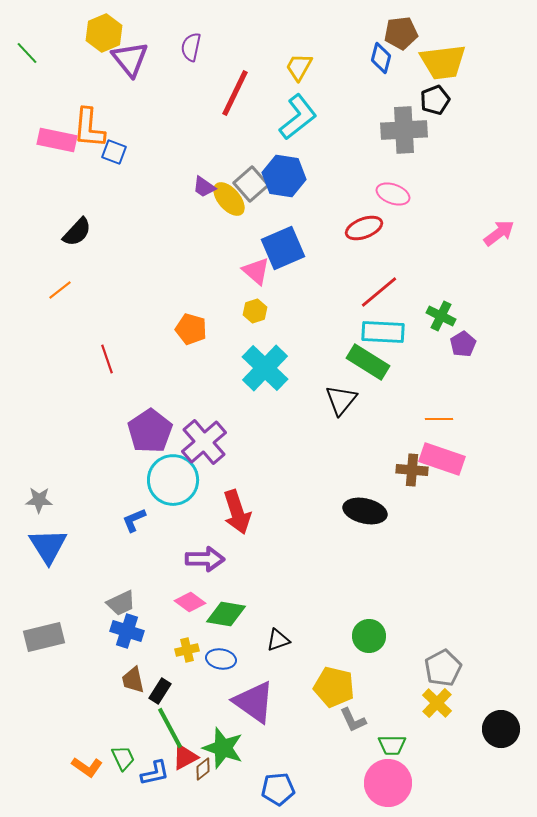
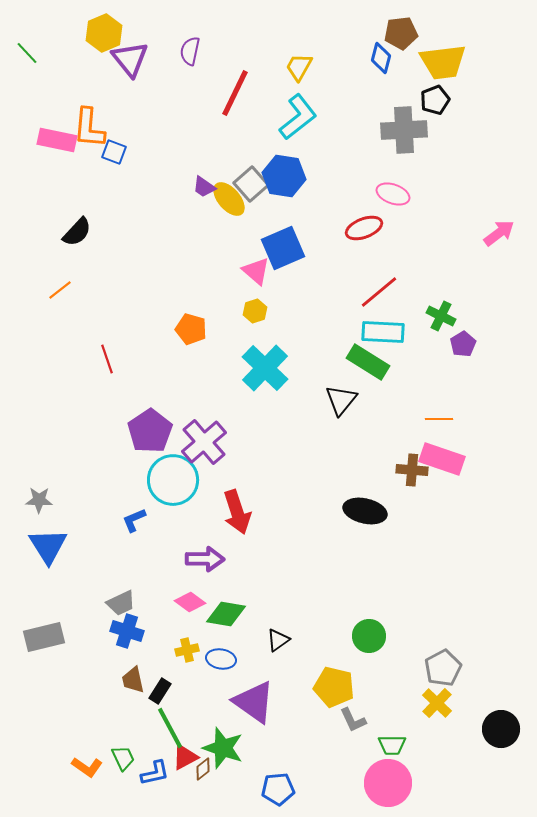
purple semicircle at (191, 47): moved 1 px left, 4 px down
black triangle at (278, 640): rotated 15 degrees counterclockwise
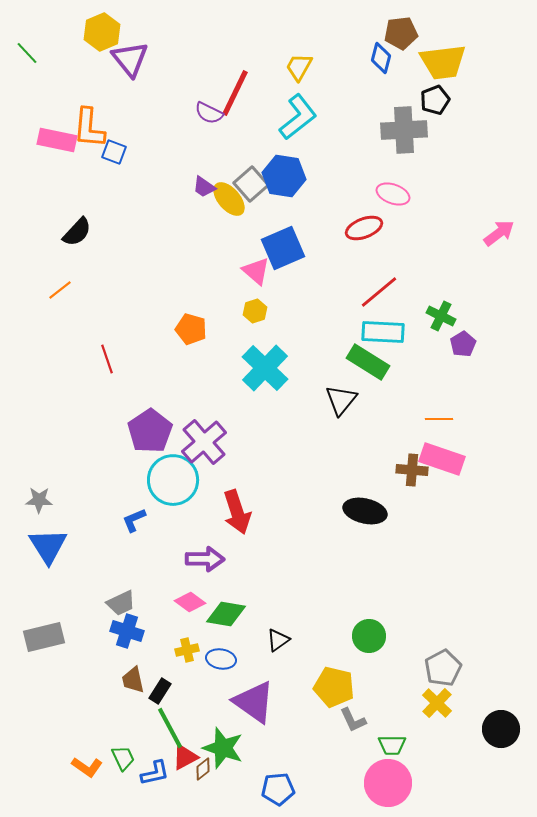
yellow hexagon at (104, 33): moved 2 px left, 1 px up
purple semicircle at (190, 51): moved 19 px right, 62 px down; rotated 76 degrees counterclockwise
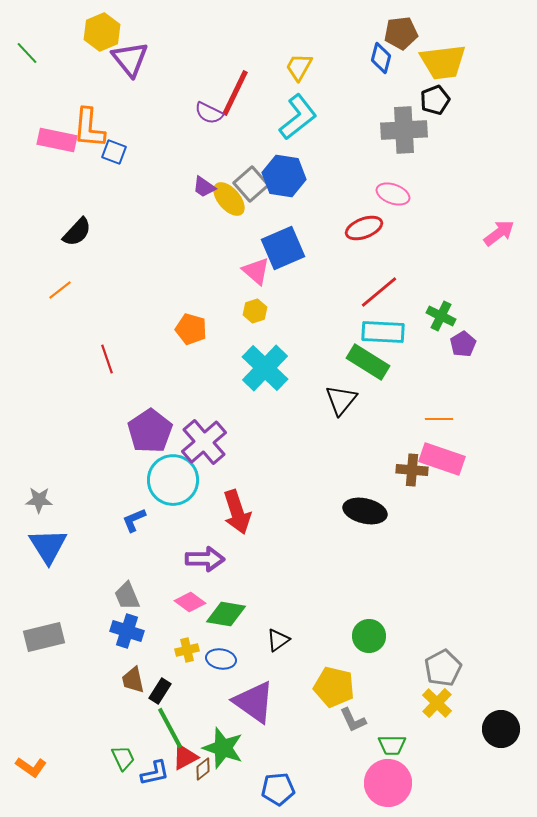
gray trapezoid at (121, 603): moved 6 px right, 7 px up; rotated 92 degrees clockwise
orange L-shape at (87, 767): moved 56 px left
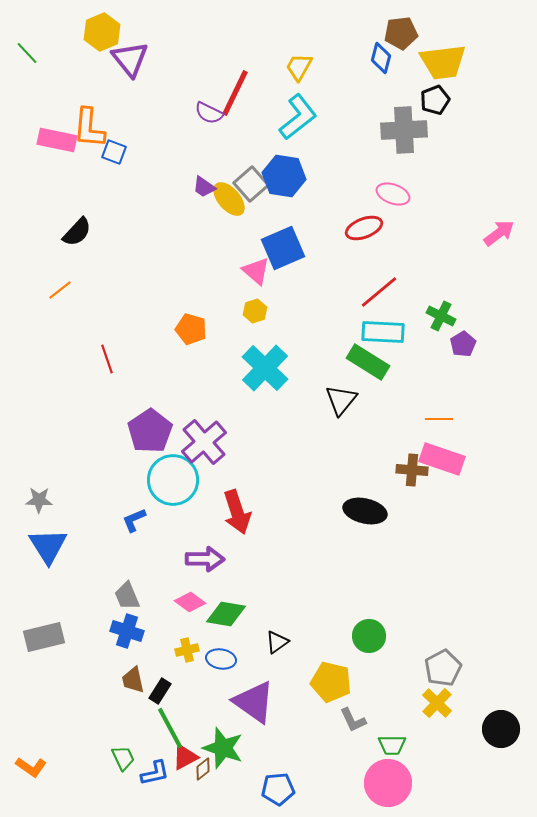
black triangle at (278, 640): moved 1 px left, 2 px down
yellow pentagon at (334, 687): moved 3 px left, 5 px up
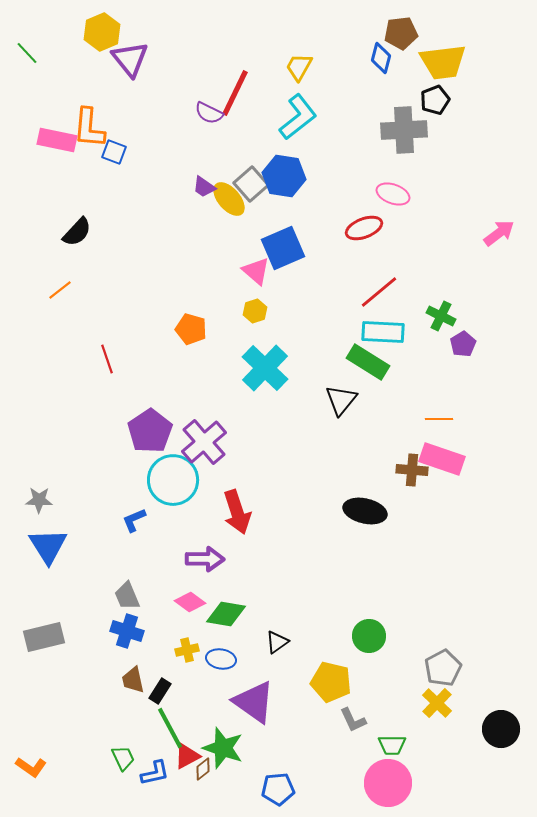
red triangle at (185, 757): moved 2 px right, 1 px up
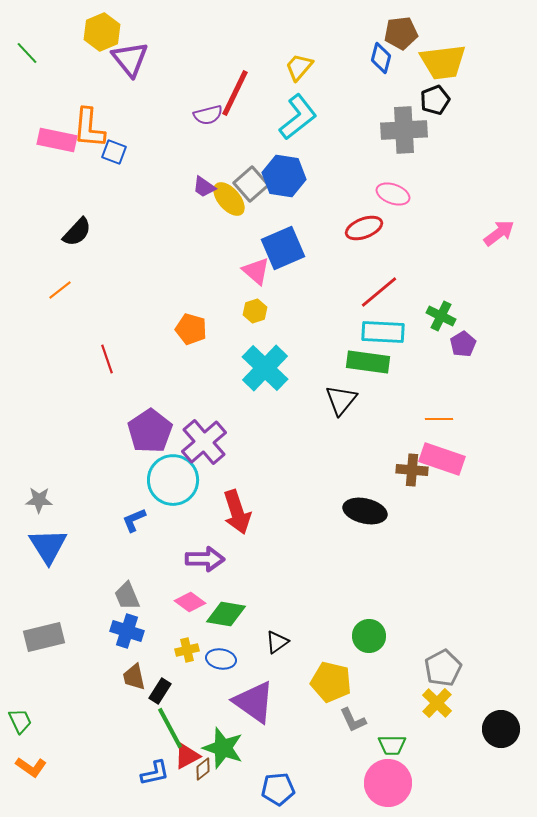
yellow trapezoid at (299, 67): rotated 12 degrees clockwise
purple semicircle at (209, 113): moved 1 px left, 2 px down; rotated 40 degrees counterclockwise
green rectangle at (368, 362): rotated 24 degrees counterclockwise
brown trapezoid at (133, 680): moved 1 px right, 3 px up
green trapezoid at (123, 758): moved 103 px left, 37 px up
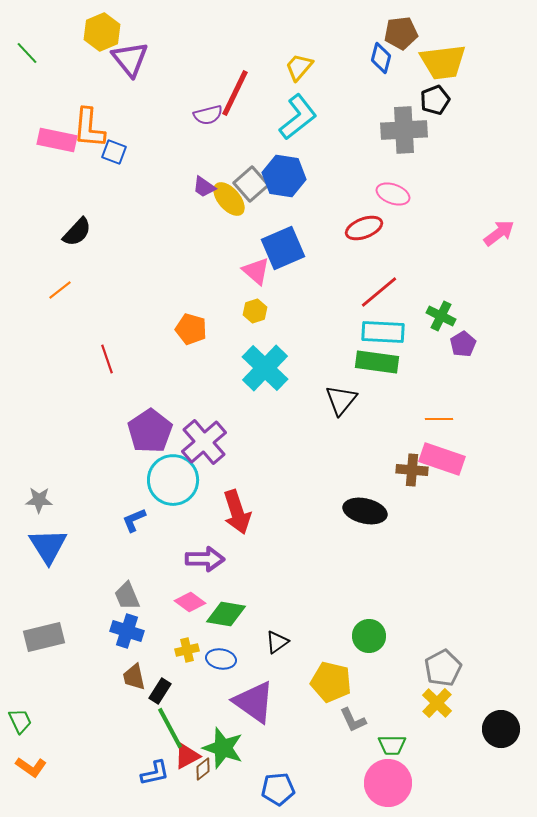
green rectangle at (368, 362): moved 9 px right
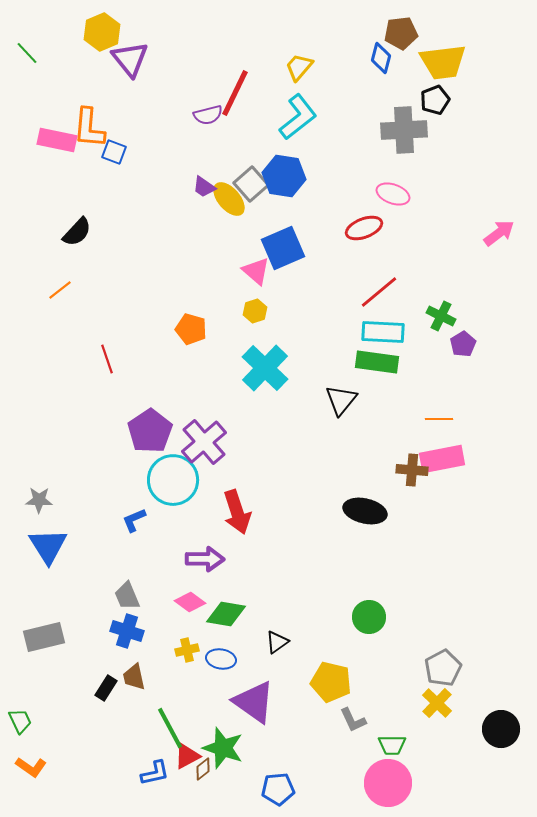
pink rectangle at (442, 459): rotated 30 degrees counterclockwise
green circle at (369, 636): moved 19 px up
black rectangle at (160, 691): moved 54 px left, 3 px up
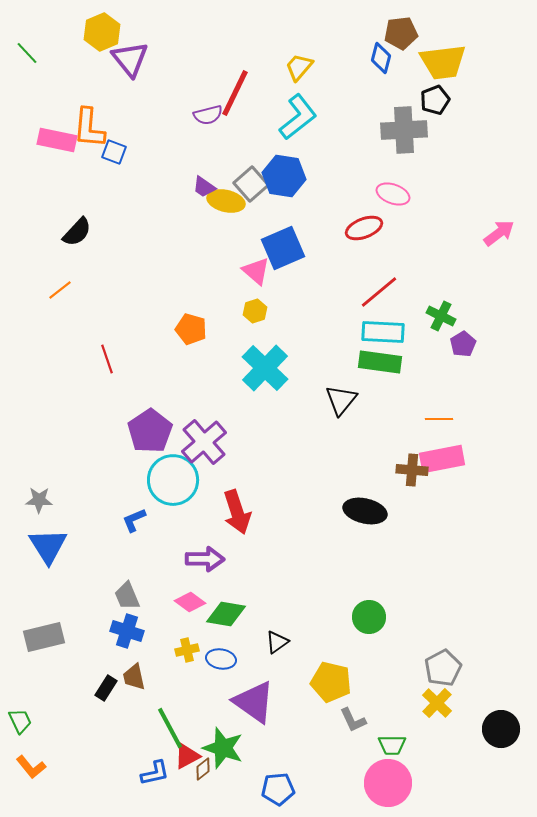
yellow ellipse at (229, 199): moved 3 px left, 2 px down; rotated 36 degrees counterclockwise
green rectangle at (377, 362): moved 3 px right
orange L-shape at (31, 767): rotated 16 degrees clockwise
